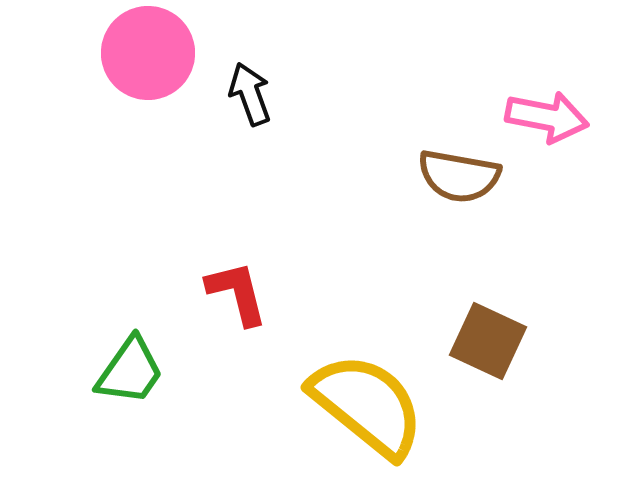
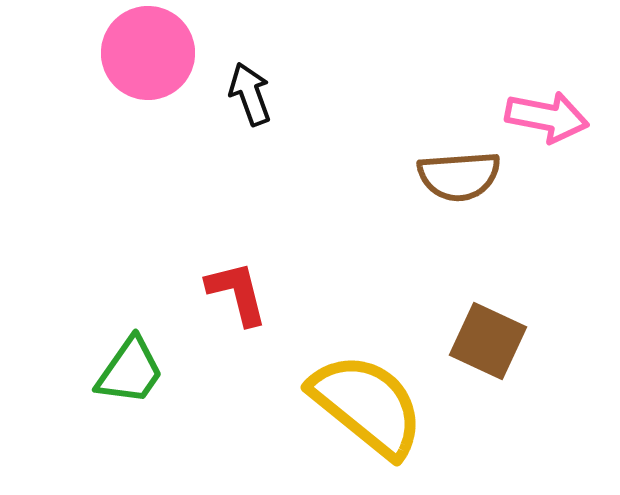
brown semicircle: rotated 14 degrees counterclockwise
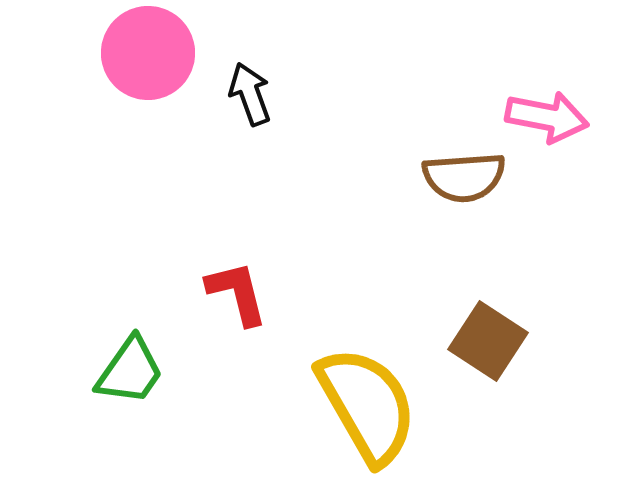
brown semicircle: moved 5 px right, 1 px down
brown square: rotated 8 degrees clockwise
yellow semicircle: rotated 21 degrees clockwise
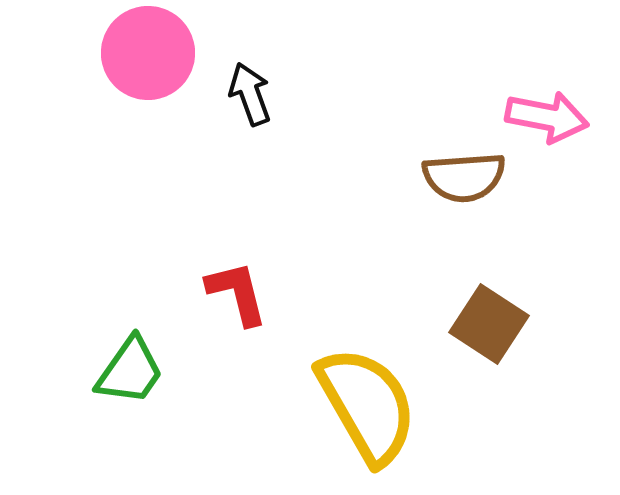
brown square: moved 1 px right, 17 px up
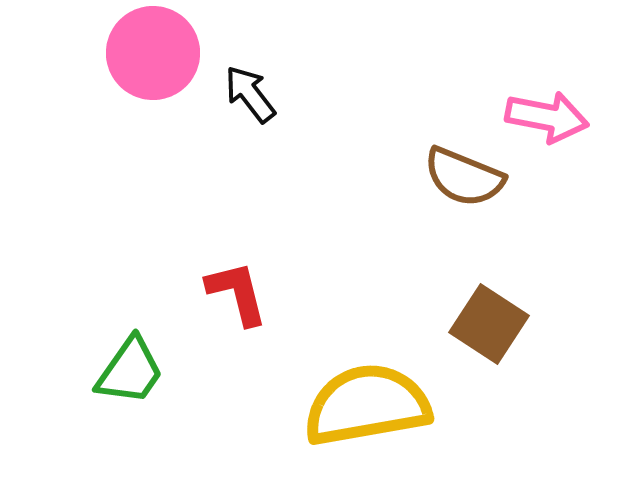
pink circle: moved 5 px right
black arrow: rotated 18 degrees counterclockwise
brown semicircle: rotated 26 degrees clockwise
yellow semicircle: rotated 70 degrees counterclockwise
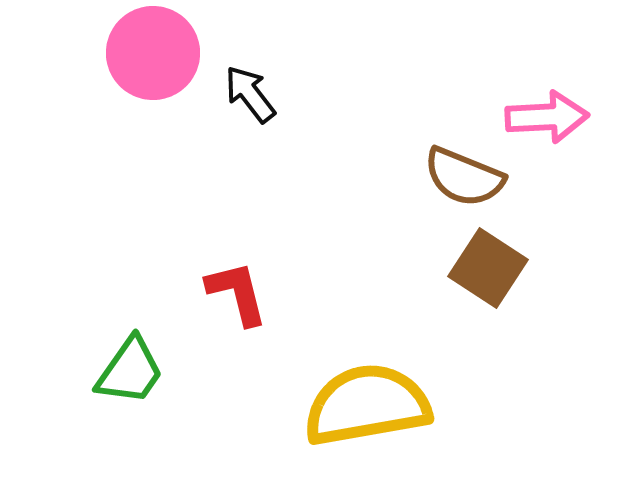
pink arrow: rotated 14 degrees counterclockwise
brown square: moved 1 px left, 56 px up
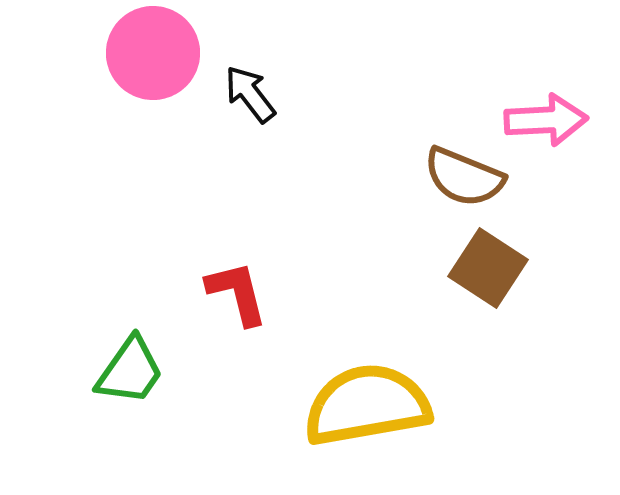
pink arrow: moved 1 px left, 3 px down
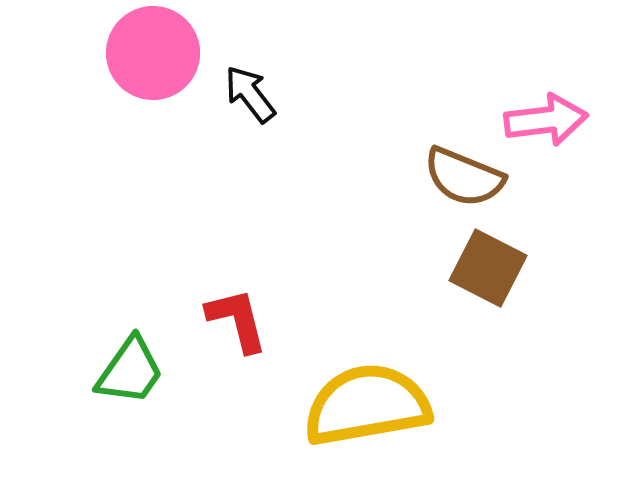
pink arrow: rotated 4 degrees counterclockwise
brown square: rotated 6 degrees counterclockwise
red L-shape: moved 27 px down
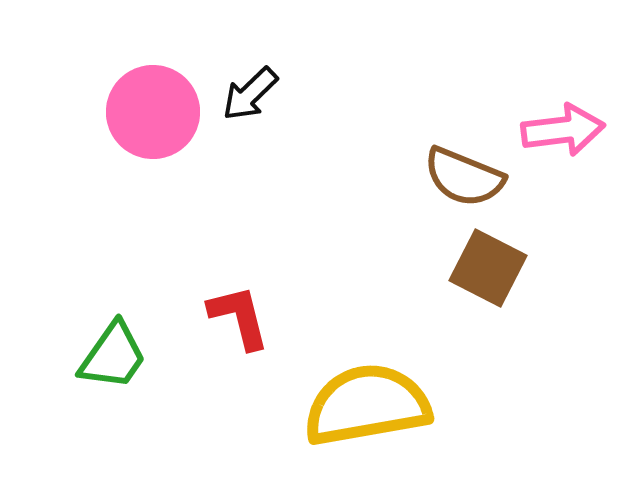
pink circle: moved 59 px down
black arrow: rotated 96 degrees counterclockwise
pink arrow: moved 17 px right, 10 px down
red L-shape: moved 2 px right, 3 px up
green trapezoid: moved 17 px left, 15 px up
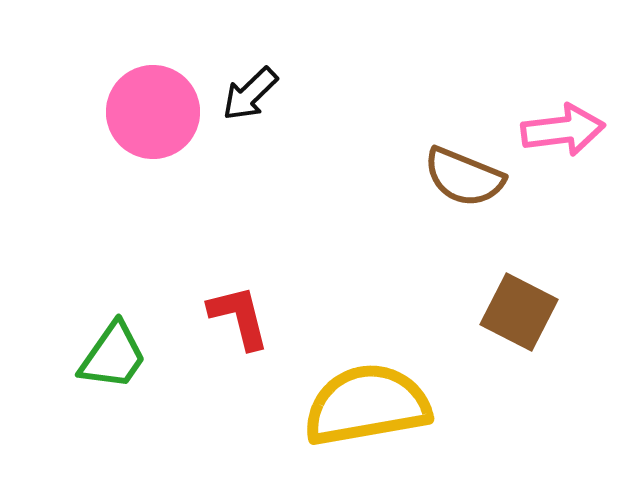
brown square: moved 31 px right, 44 px down
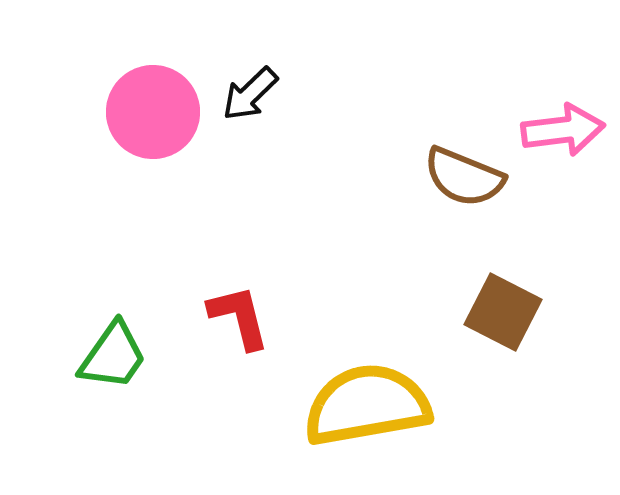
brown square: moved 16 px left
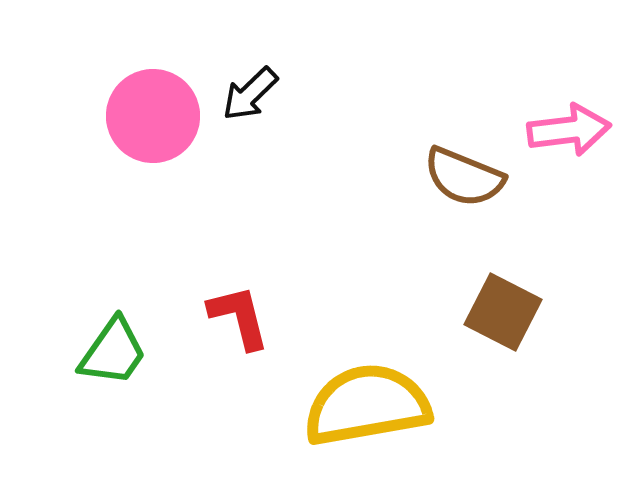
pink circle: moved 4 px down
pink arrow: moved 6 px right
green trapezoid: moved 4 px up
